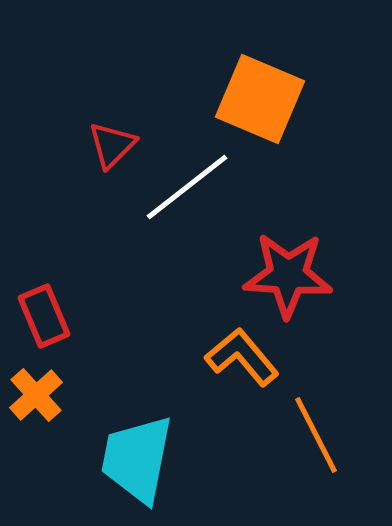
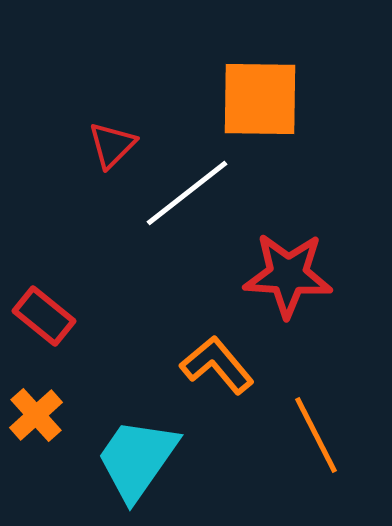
orange square: rotated 22 degrees counterclockwise
white line: moved 6 px down
red rectangle: rotated 28 degrees counterclockwise
orange L-shape: moved 25 px left, 8 px down
orange cross: moved 20 px down
cyan trapezoid: rotated 24 degrees clockwise
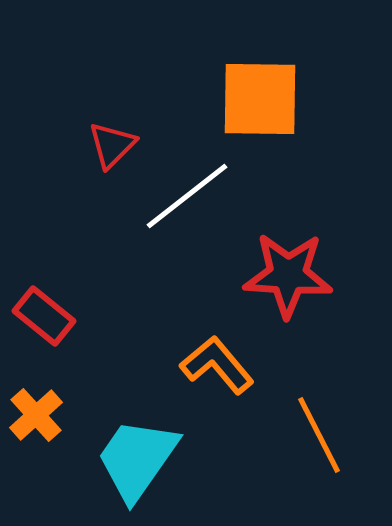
white line: moved 3 px down
orange line: moved 3 px right
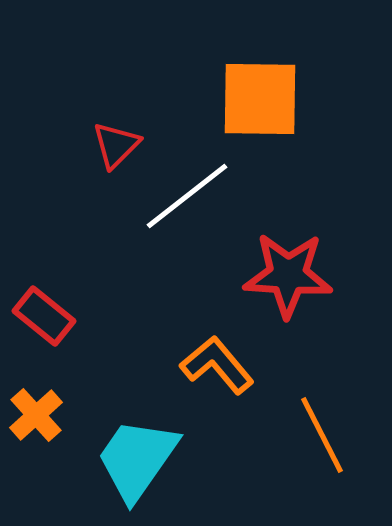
red triangle: moved 4 px right
orange line: moved 3 px right
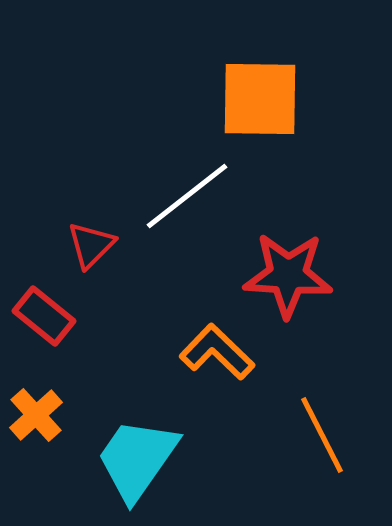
red triangle: moved 25 px left, 100 px down
orange L-shape: moved 13 px up; rotated 6 degrees counterclockwise
